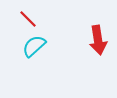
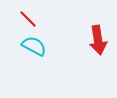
cyan semicircle: rotated 70 degrees clockwise
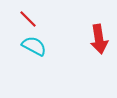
red arrow: moved 1 px right, 1 px up
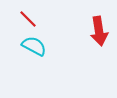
red arrow: moved 8 px up
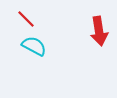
red line: moved 2 px left
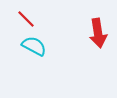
red arrow: moved 1 px left, 2 px down
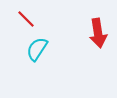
cyan semicircle: moved 3 px right, 3 px down; rotated 85 degrees counterclockwise
